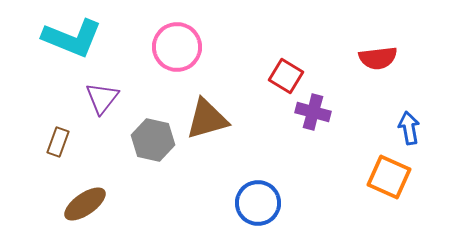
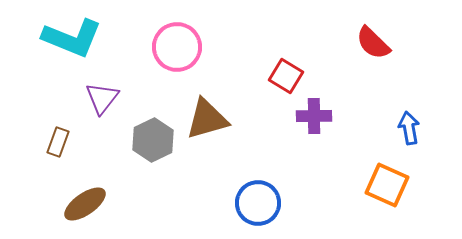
red semicircle: moved 5 px left, 15 px up; rotated 51 degrees clockwise
purple cross: moved 1 px right, 4 px down; rotated 16 degrees counterclockwise
gray hexagon: rotated 21 degrees clockwise
orange square: moved 2 px left, 8 px down
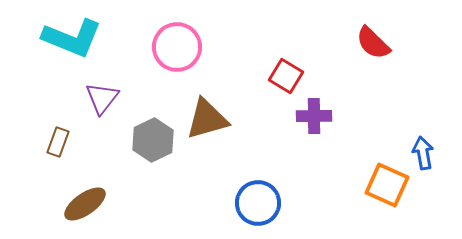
blue arrow: moved 14 px right, 25 px down
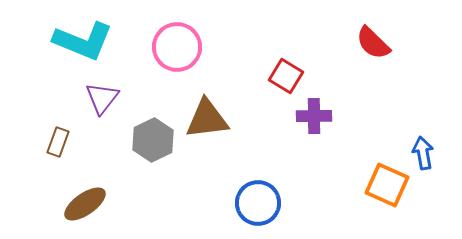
cyan L-shape: moved 11 px right, 3 px down
brown triangle: rotated 9 degrees clockwise
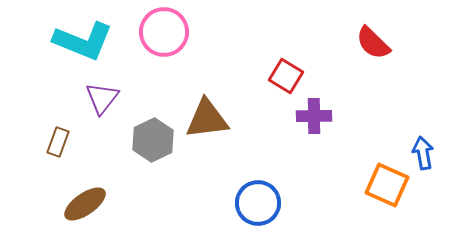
pink circle: moved 13 px left, 15 px up
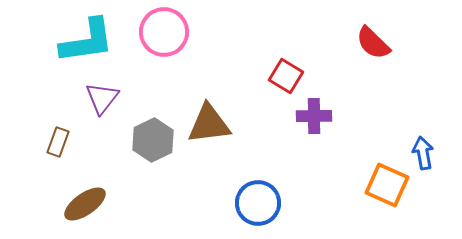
cyan L-shape: moved 4 px right; rotated 30 degrees counterclockwise
brown triangle: moved 2 px right, 5 px down
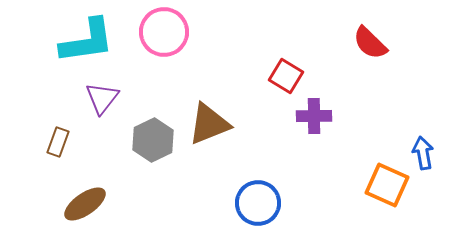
red semicircle: moved 3 px left
brown triangle: rotated 15 degrees counterclockwise
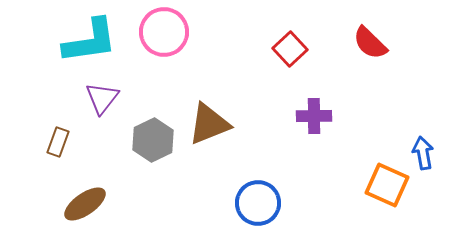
cyan L-shape: moved 3 px right
red square: moved 4 px right, 27 px up; rotated 16 degrees clockwise
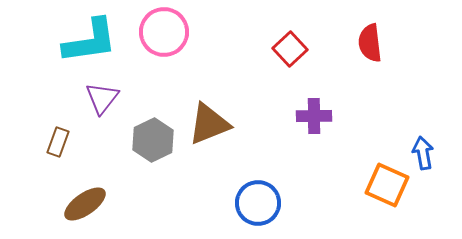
red semicircle: rotated 39 degrees clockwise
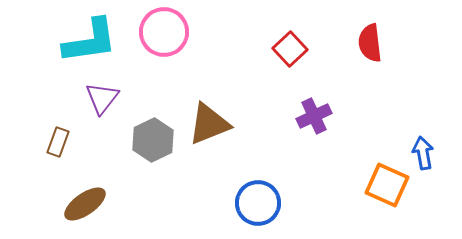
purple cross: rotated 24 degrees counterclockwise
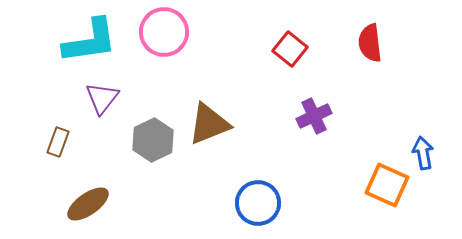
red square: rotated 8 degrees counterclockwise
brown ellipse: moved 3 px right
